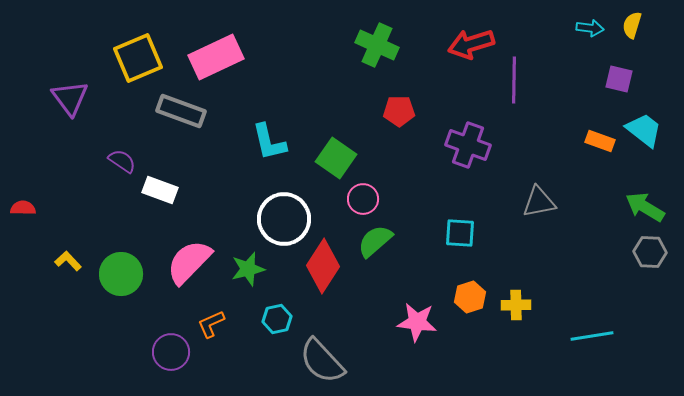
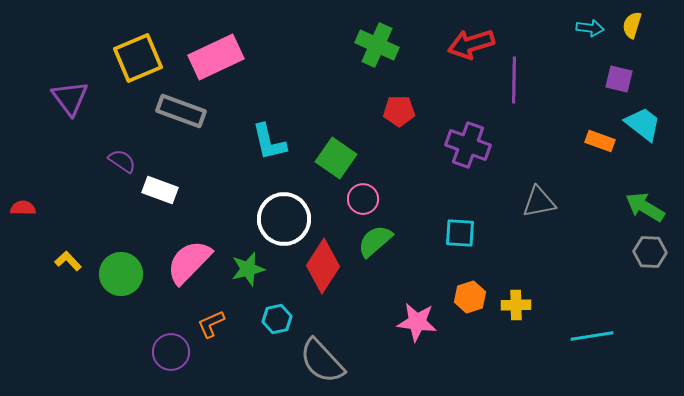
cyan trapezoid: moved 1 px left, 6 px up
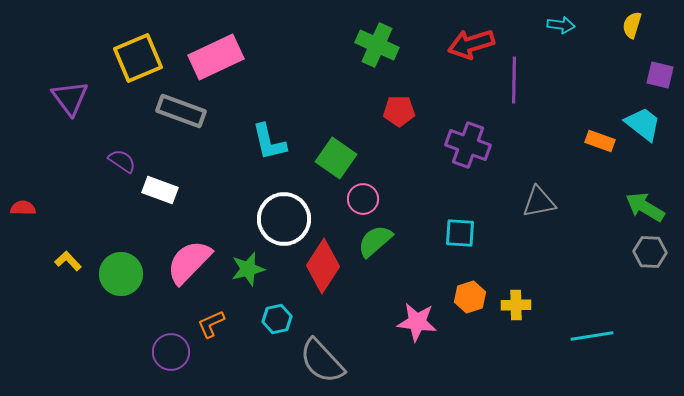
cyan arrow: moved 29 px left, 3 px up
purple square: moved 41 px right, 4 px up
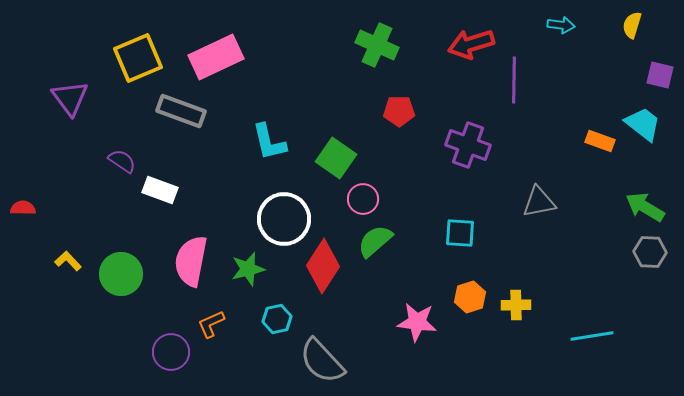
pink semicircle: moved 2 px right, 1 px up; rotated 33 degrees counterclockwise
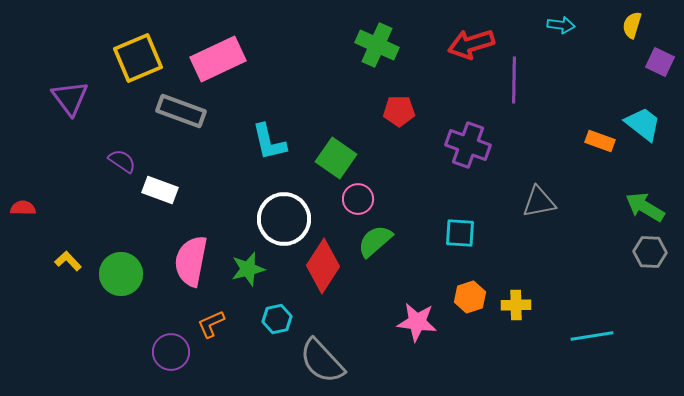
pink rectangle: moved 2 px right, 2 px down
purple square: moved 13 px up; rotated 12 degrees clockwise
pink circle: moved 5 px left
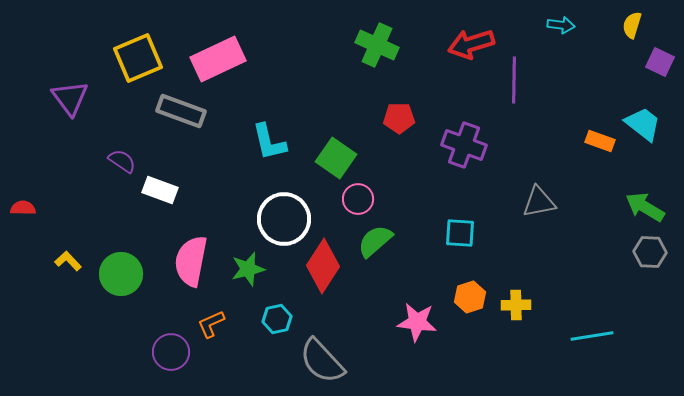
red pentagon: moved 7 px down
purple cross: moved 4 px left
